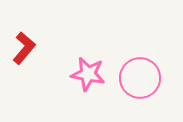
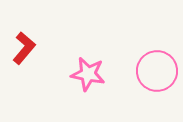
pink circle: moved 17 px right, 7 px up
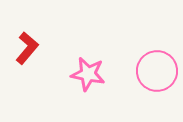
red L-shape: moved 3 px right
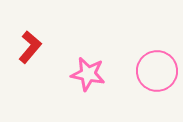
red L-shape: moved 3 px right, 1 px up
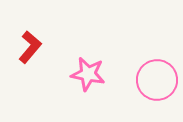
pink circle: moved 9 px down
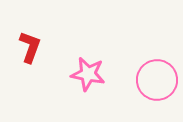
red L-shape: rotated 20 degrees counterclockwise
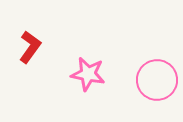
red L-shape: rotated 16 degrees clockwise
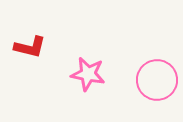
red L-shape: rotated 68 degrees clockwise
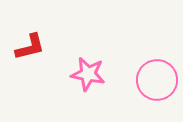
red L-shape: rotated 28 degrees counterclockwise
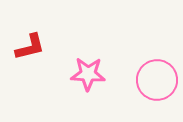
pink star: rotated 8 degrees counterclockwise
